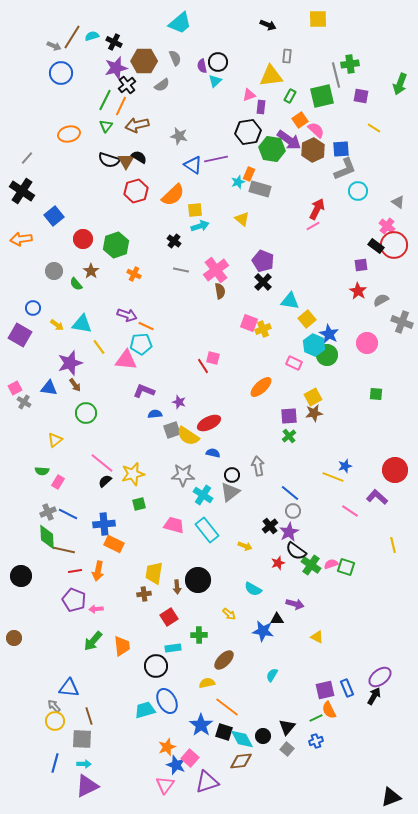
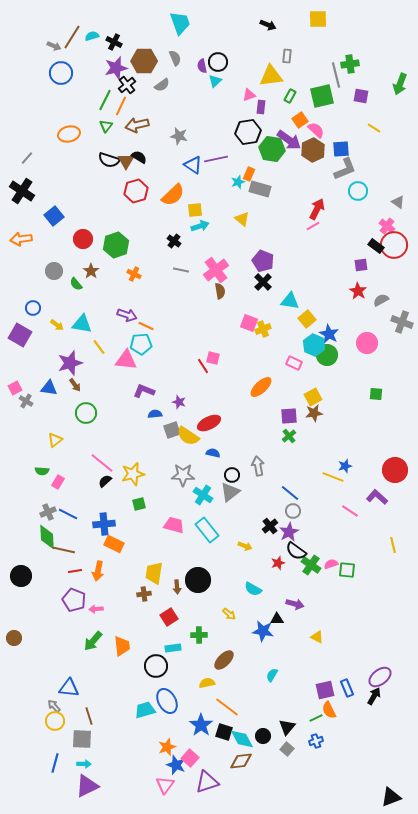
cyan trapezoid at (180, 23): rotated 70 degrees counterclockwise
gray cross at (24, 402): moved 2 px right, 1 px up
green square at (346, 567): moved 1 px right, 3 px down; rotated 12 degrees counterclockwise
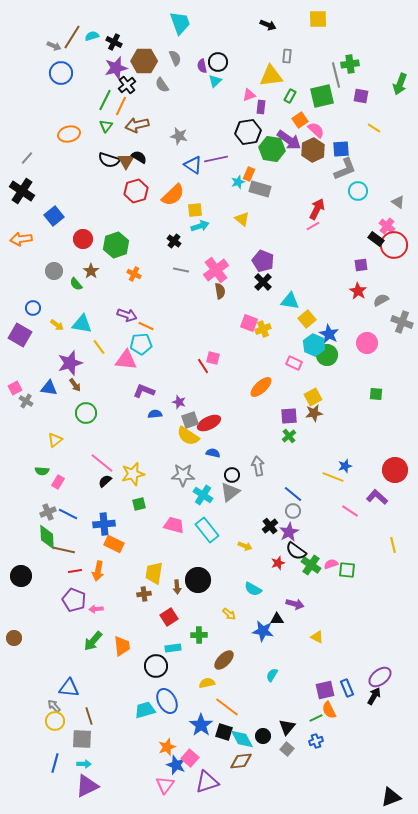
gray semicircle at (162, 85): rotated 91 degrees clockwise
black rectangle at (376, 246): moved 7 px up
gray square at (172, 430): moved 18 px right, 10 px up
blue line at (290, 493): moved 3 px right, 1 px down
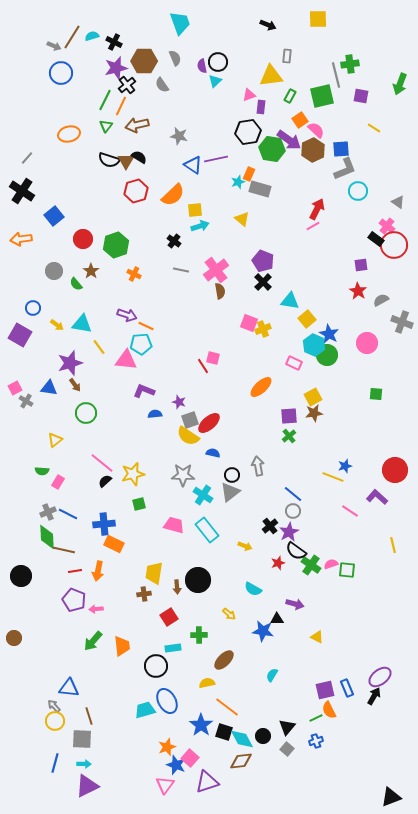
red ellipse at (209, 423): rotated 15 degrees counterclockwise
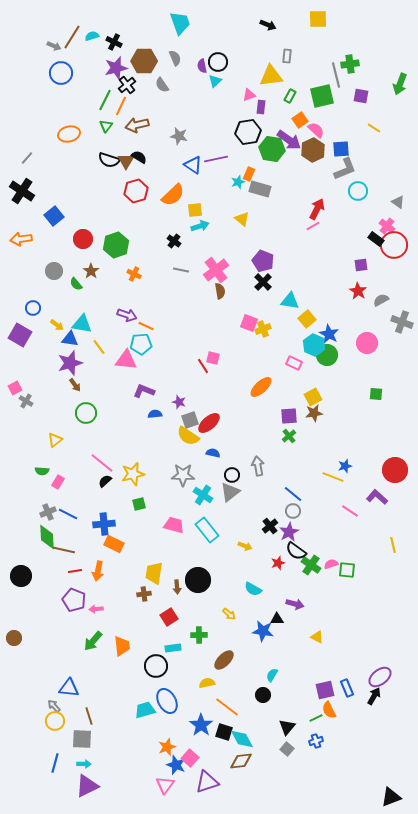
blue triangle at (49, 388): moved 21 px right, 49 px up
black circle at (263, 736): moved 41 px up
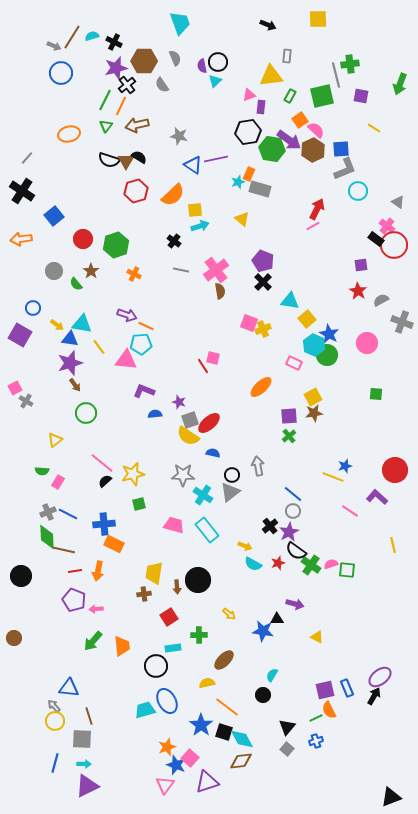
cyan semicircle at (253, 589): moved 25 px up
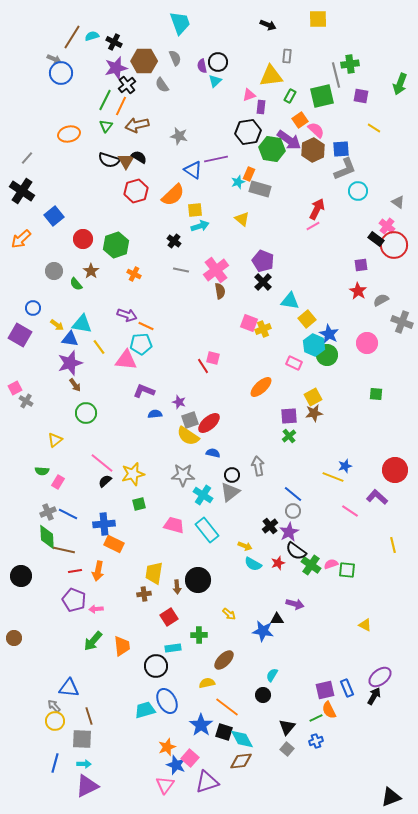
gray arrow at (54, 46): moved 13 px down
blue triangle at (193, 165): moved 5 px down
orange arrow at (21, 239): rotated 35 degrees counterclockwise
yellow triangle at (317, 637): moved 48 px right, 12 px up
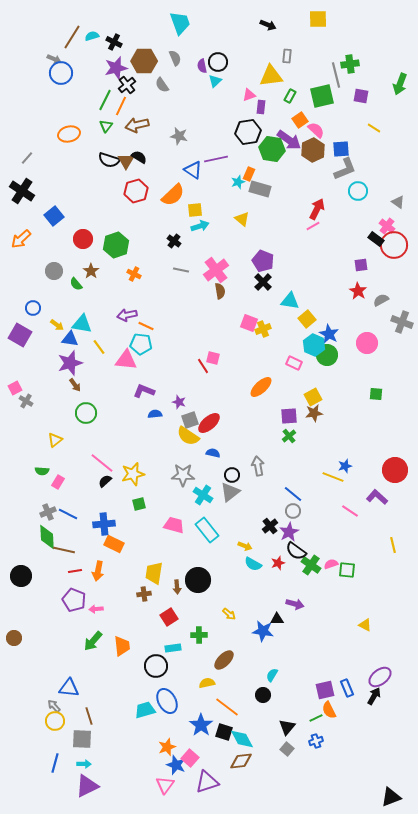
purple arrow at (127, 315): rotated 150 degrees clockwise
cyan pentagon at (141, 344): rotated 10 degrees clockwise
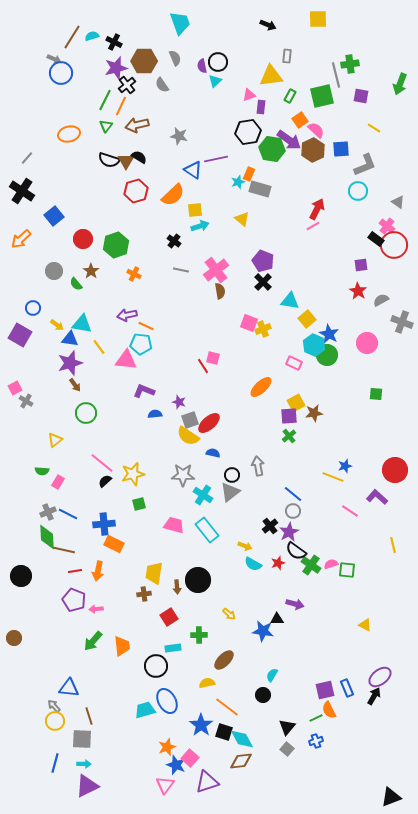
gray L-shape at (345, 169): moved 20 px right, 4 px up
yellow square at (313, 397): moved 17 px left, 6 px down
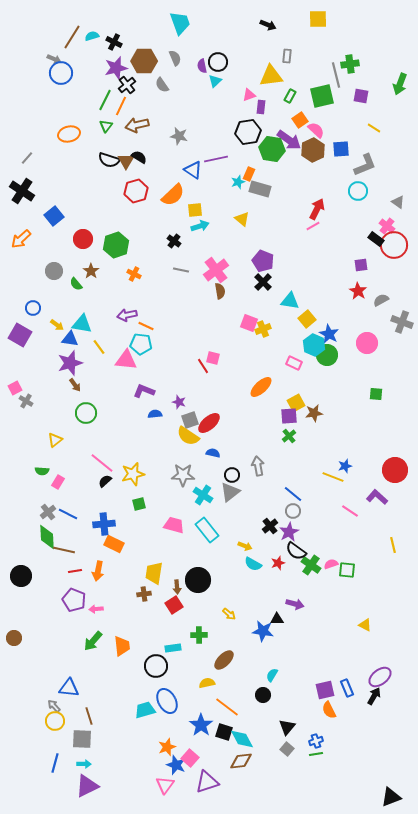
gray cross at (48, 512): rotated 14 degrees counterclockwise
red square at (169, 617): moved 5 px right, 12 px up
green line at (316, 718): moved 36 px down; rotated 16 degrees clockwise
